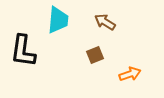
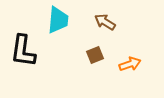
orange arrow: moved 10 px up
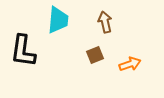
brown arrow: rotated 45 degrees clockwise
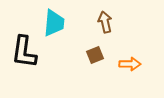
cyan trapezoid: moved 4 px left, 3 px down
black L-shape: moved 1 px right, 1 px down
orange arrow: rotated 20 degrees clockwise
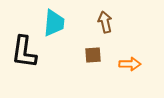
brown square: moved 2 px left; rotated 18 degrees clockwise
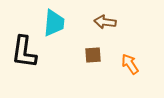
brown arrow: rotated 70 degrees counterclockwise
orange arrow: rotated 125 degrees counterclockwise
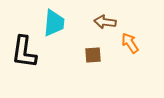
orange arrow: moved 21 px up
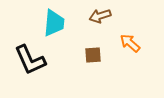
brown arrow: moved 5 px left, 6 px up; rotated 25 degrees counterclockwise
orange arrow: rotated 15 degrees counterclockwise
black L-shape: moved 6 px right, 8 px down; rotated 32 degrees counterclockwise
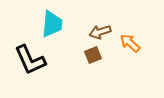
brown arrow: moved 16 px down
cyan trapezoid: moved 2 px left, 1 px down
brown square: rotated 18 degrees counterclockwise
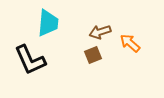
cyan trapezoid: moved 4 px left, 1 px up
